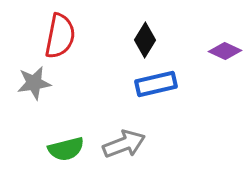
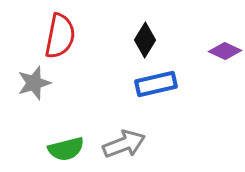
gray star: rotated 8 degrees counterclockwise
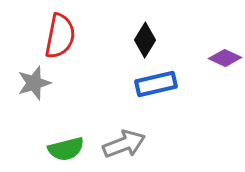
purple diamond: moved 7 px down
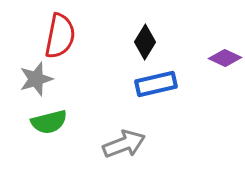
black diamond: moved 2 px down
gray star: moved 2 px right, 4 px up
green semicircle: moved 17 px left, 27 px up
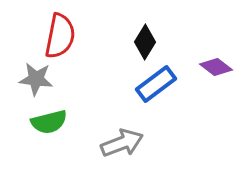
purple diamond: moved 9 px left, 9 px down; rotated 12 degrees clockwise
gray star: rotated 24 degrees clockwise
blue rectangle: rotated 24 degrees counterclockwise
gray arrow: moved 2 px left, 1 px up
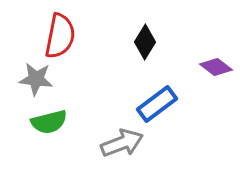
blue rectangle: moved 1 px right, 20 px down
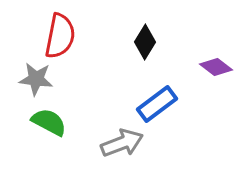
green semicircle: rotated 138 degrees counterclockwise
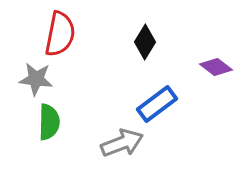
red semicircle: moved 2 px up
green semicircle: rotated 63 degrees clockwise
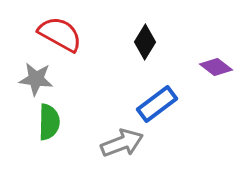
red semicircle: rotated 72 degrees counterclockwise
